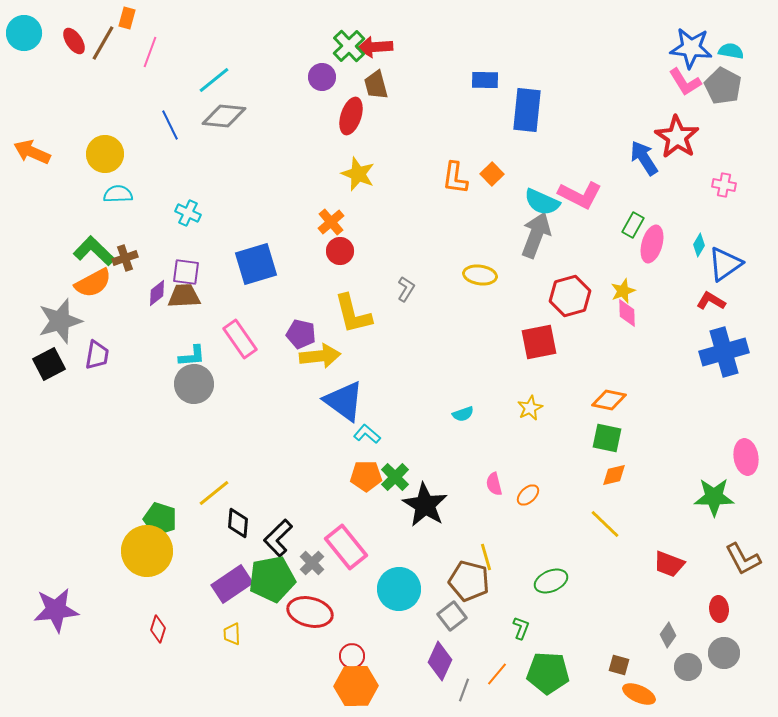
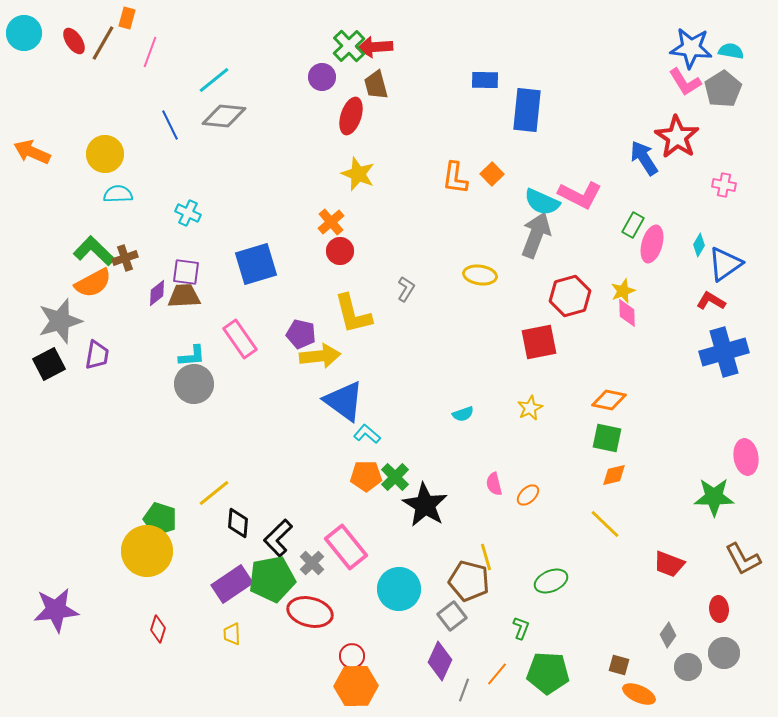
gray pentagon at (723, 86): moved 3 px down; rotated 12 degrees clockwise
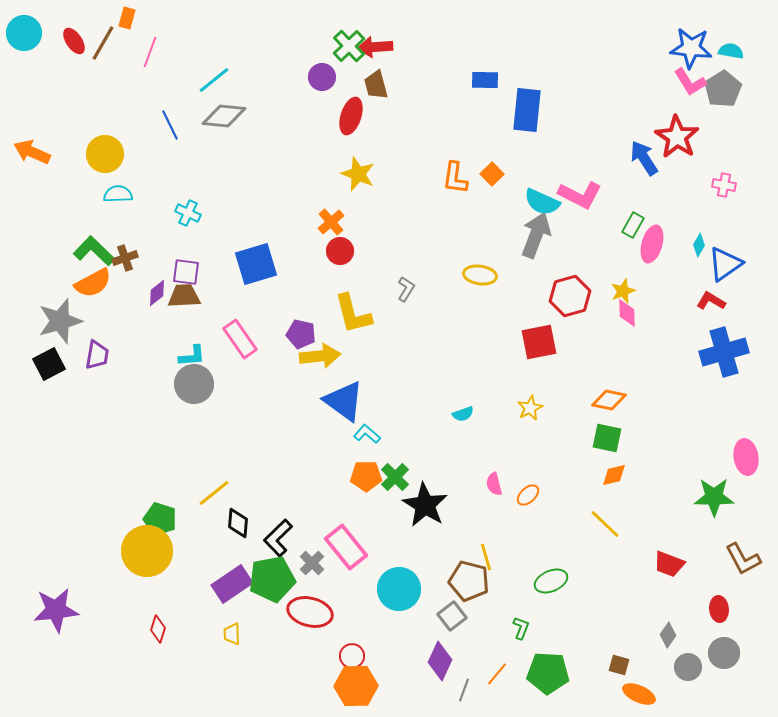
pink L-shape at (685, 82): moved 5 px right
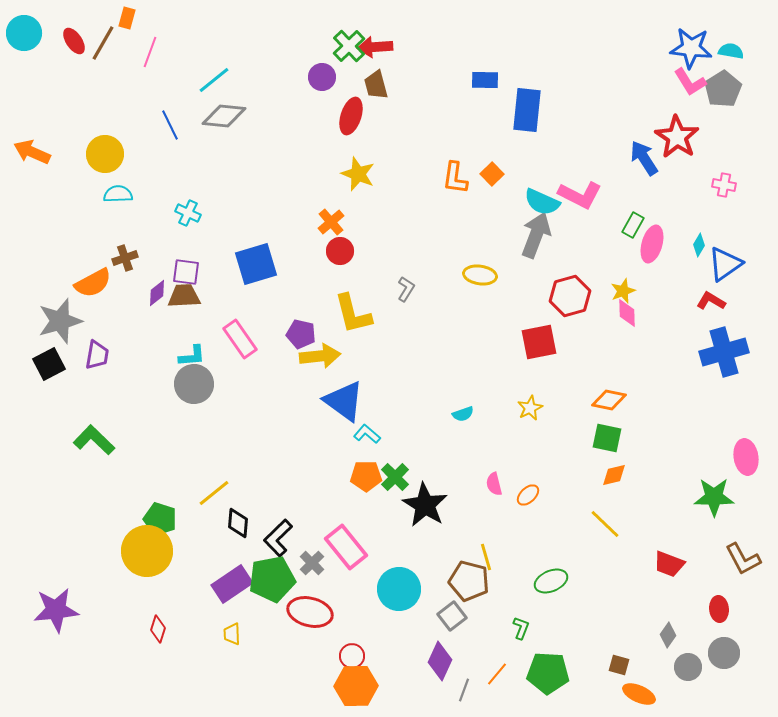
green L-shape at (94, 251): moved 189 px down
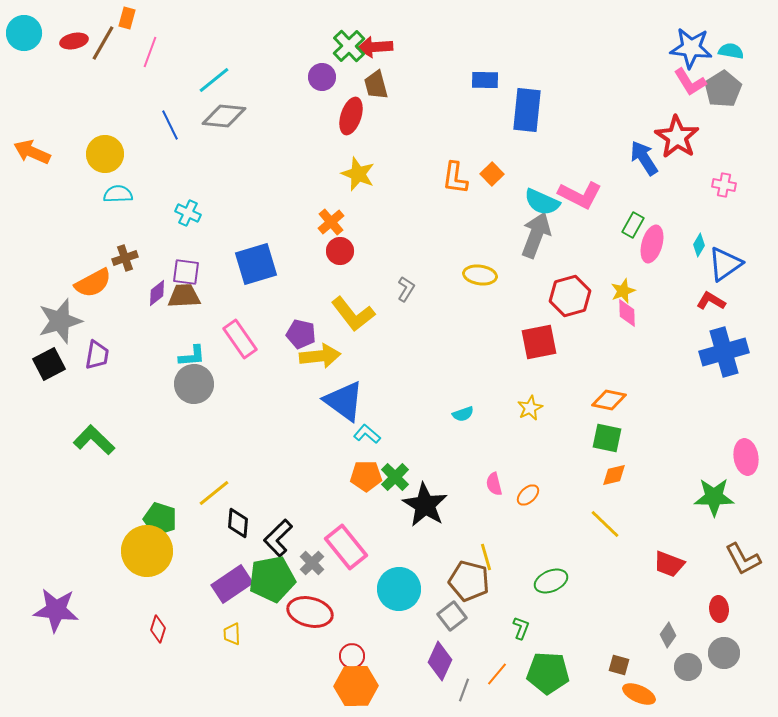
red ellipse at (74, 41): rotated 68 degrees counterclockwise
yellow L-shape at (353, 314): rotated 24 degrees counterclockwise
purple star at (56, 610): rotated 12 degrees clockwise
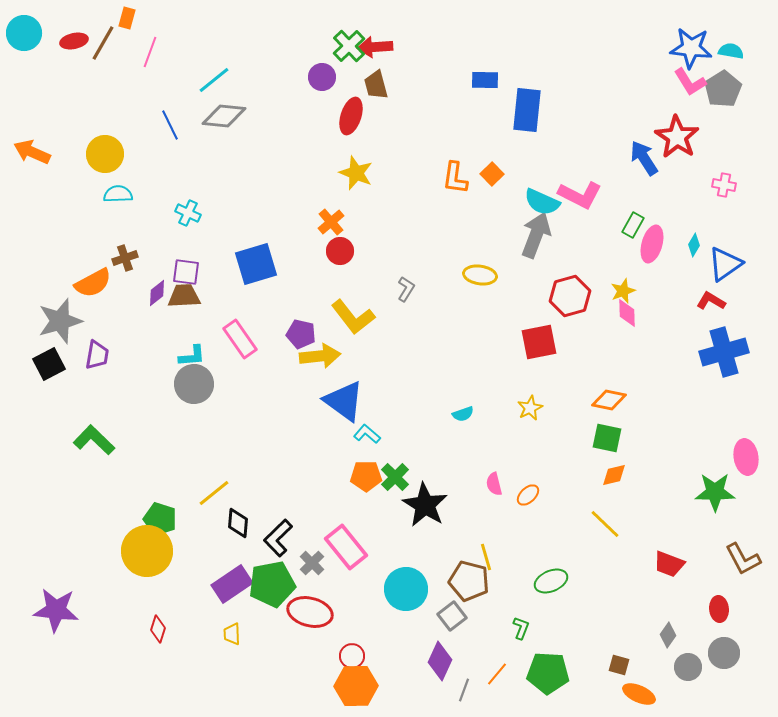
yellow star at (358, 174): moved 2 px left, 1 px up
cyan diamond at (699, 245): moved 5 px left
yellow L-shape at (353, 314): moved 3 px down
green star at (714, 497): moved 1 px right, 5 px up
green pentagon at (272, 579): moved 5 px down
cyan circle at (399, 589): moved 7 px right
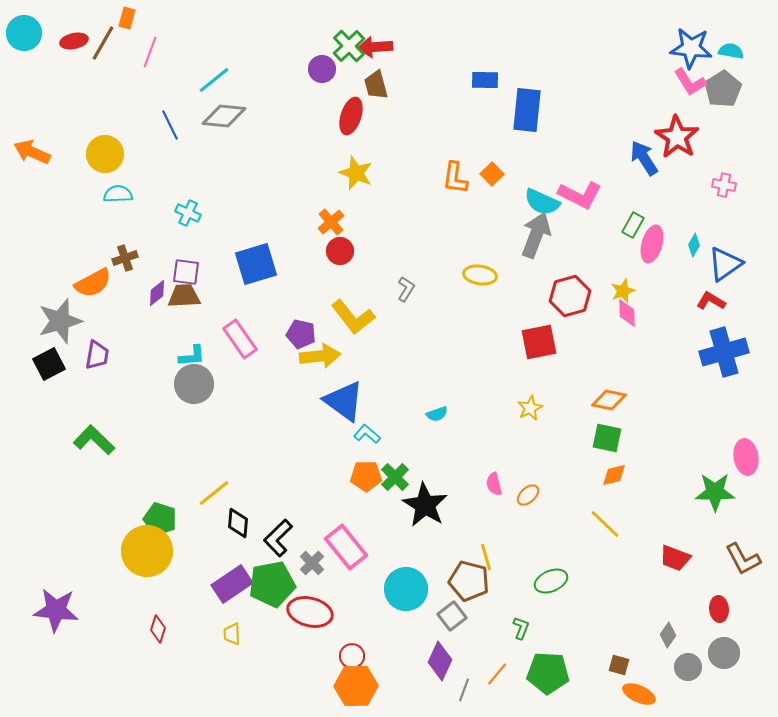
purple circle at (322, 77): moved 8 px up
cyan semicircle at (463, 414): moved 26 px left
red trapezoid at (669, 564): moved 6 px right, 6 px up
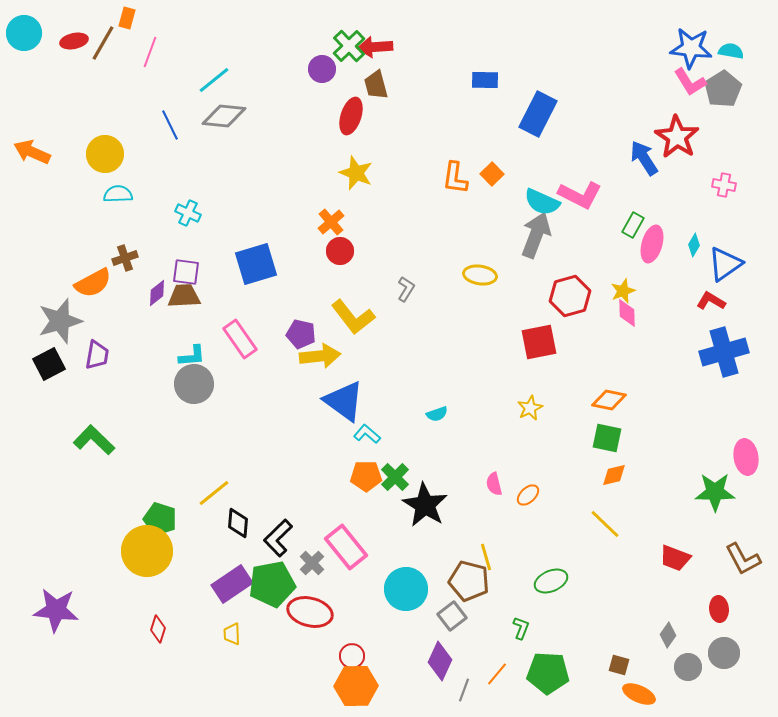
blue rectangle at (527, 110): moved 11 px right, 4 px down; rotated 21 degrees clockwise
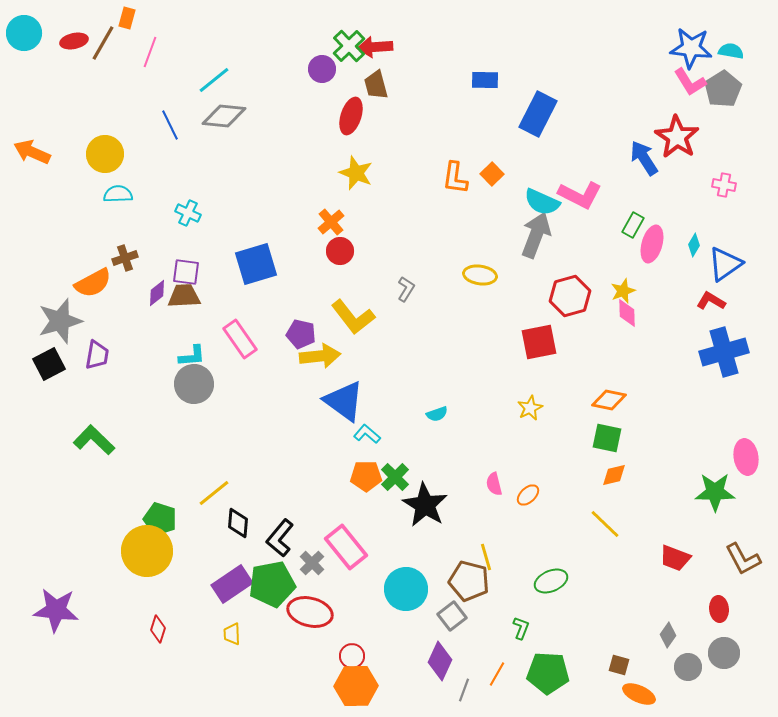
black L-shape at (278, 538): moved 2 px right; rotated 6 degrees counterclockwise
orange line at (497, 674): rotated 10 degrees counterclockwise
